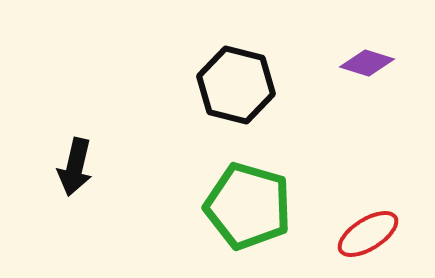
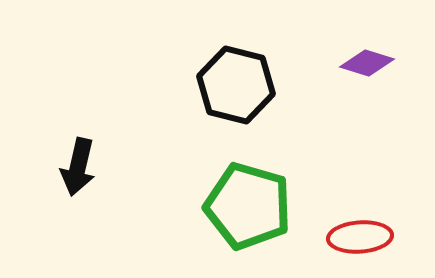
black arrow: moved 3 px right
red ellipse: moved 8 px left, 3 px down; rotated 28 degrees clockwise
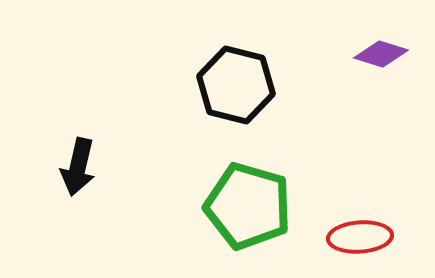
purple diamond: moved 14 px right, 9 px up
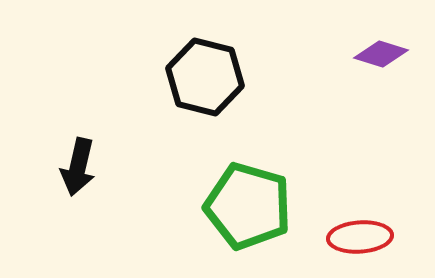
black hexagon: moved 31 px left, 8 px up
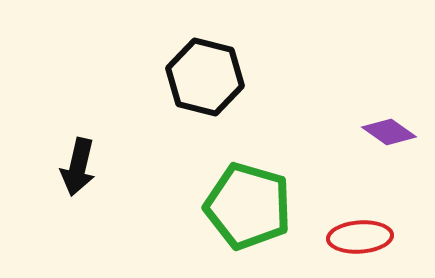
purple diamond: moved 8 px right, 78 px down; rotated 18 degrees clockwise
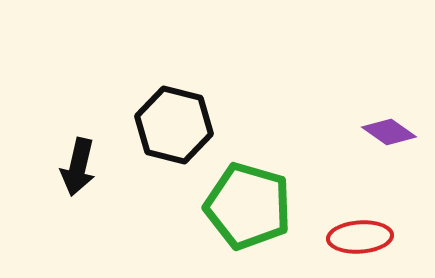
black hexagon: moved 31 px left, 48 px down
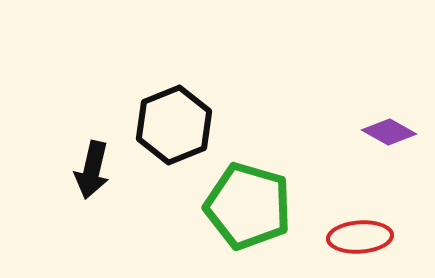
black hexagon: rotated 24 degrees clockwise
purple diamond: rotated 6 degrees counterclockwise
black arrow: moved 14 px right, 3 px down
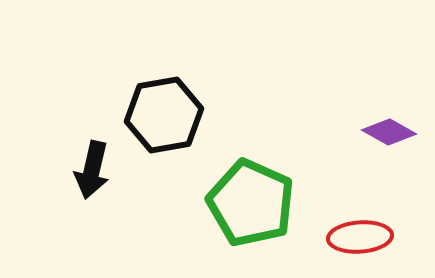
black hexagon: moved 10 px left, 10 px up; rotated 12 degrees clockwise
green pentagon: moved 3 px right, 3 px up; rotated 8 degrees clockwise
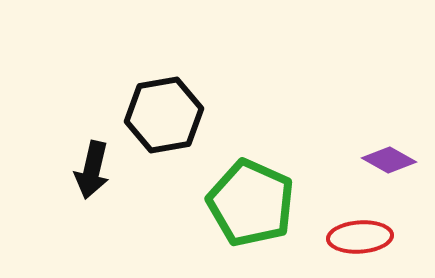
purple diamond: moved 28 px down
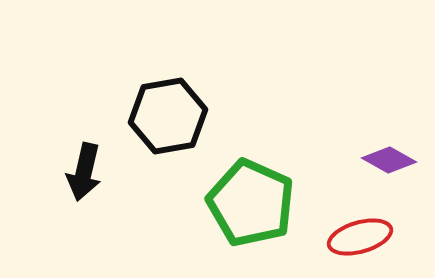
black hexagon: moved 4 px right, 1 px down
black arrow: moved 8 px left, 2 px down
red ellipse: rotated 12 degrees counterclockwise
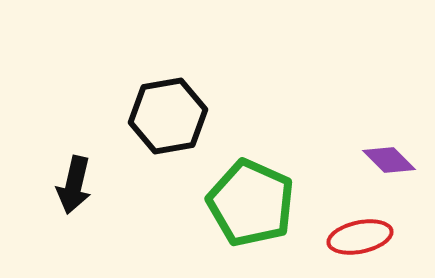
purple diamond: rotated 16 degrees clockwise
black arrow: moved 10 px left, 13 px down
red ellipse: rotated 4 degrees clockwise
